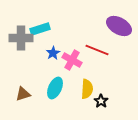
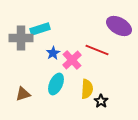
pink cross: rotated 18 degrees clockwise
cyan ellipse: moved 1 px right, 4 px up
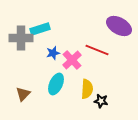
blue star: rotated 16 degrees clockwise
brown triangle: rotated 28 degrees counterclockwise
black star: rotated 24 degrees counterclockwise
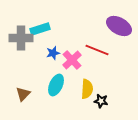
cyan ellipse: moved 1 px down
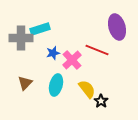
purple ellipse: moved 2 px left, 1 px down; rotated 45 degrees clockwise
cyan ellipse: rotated 10 degrees counterclockwise
yellow semicircle: rotated 42 degrees counterclockwise
brown triangle: moved 2 px right, 11 px up
black star: rotated 24 degrees clockwise
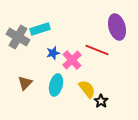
gray cross: moved 3 px left, 1 px up; rotated 30 degrees clockwise
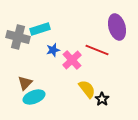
gray cross: rotated 15 degrees counterclockwise
blue star: moved 3 px up
cyan ellipse: moved 22 px left, 12 px down; rotated 55 degrees clockwise
black star: moved 1 px right, 2 px up
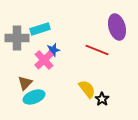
gray cross: moved 1 px left, 1 px down; rotated 15 degrees counterclockwise
pink cross: moved 28 px left
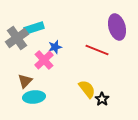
cyan rectangle: moved 6 px left, 1 px up
gray cross: rotated 35 degrees counterclockwise
blue star: moved 2 px right, 3 px up
brown triangle: moved 2 px up
cyan ellipse: rotated 15 degrees clockwise
